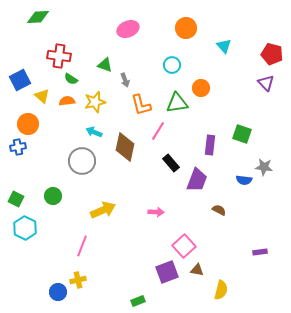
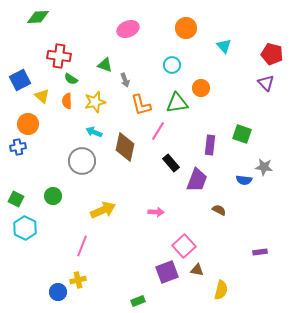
orange semicircle at (67, 101): rotated 84 degrees counterclockwise
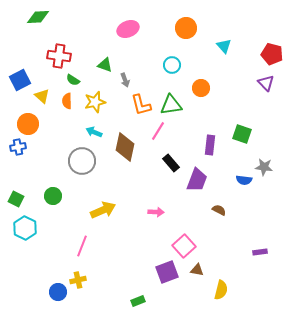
green semicircle at (71, 79): moved 2 px right, 1 px down
green triangle at (177, 103): moved 6 px left, 2 px down
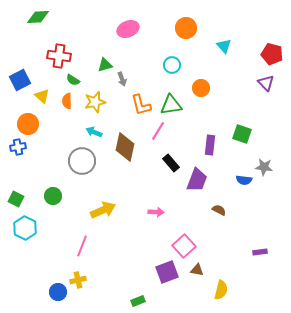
green triangle at (105, 65): rotated 35 degrees counterclockwise
gray arrow at (125, 80): moved 3 px left, 1 px up
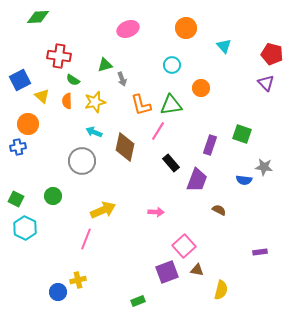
purple rectangle at (210, 145): rotated 12 degrees clockwise
pink line at (82, 246): moved 4 px right, 7 px up
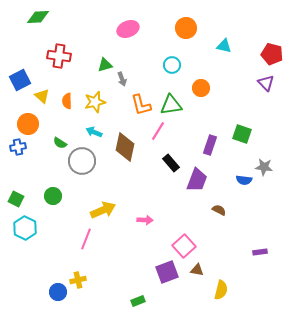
cyan triangle at (224, 46): rotated 35 degrees counterclockwise
green semicircle at (73, 80): moved 13 px left, 63 px down
pink arrow at (156, 212): moved 11 px left, 8 px down
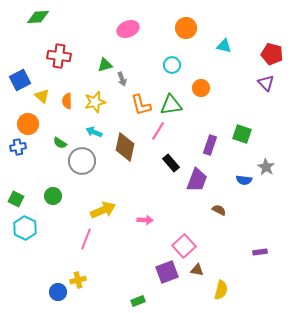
gray star at (264, 167): moved 2 px right; rotated 24 degrees clockwise
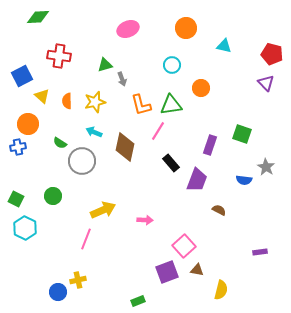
blue square at (20, 80): moved 2 px right, 4 px up
